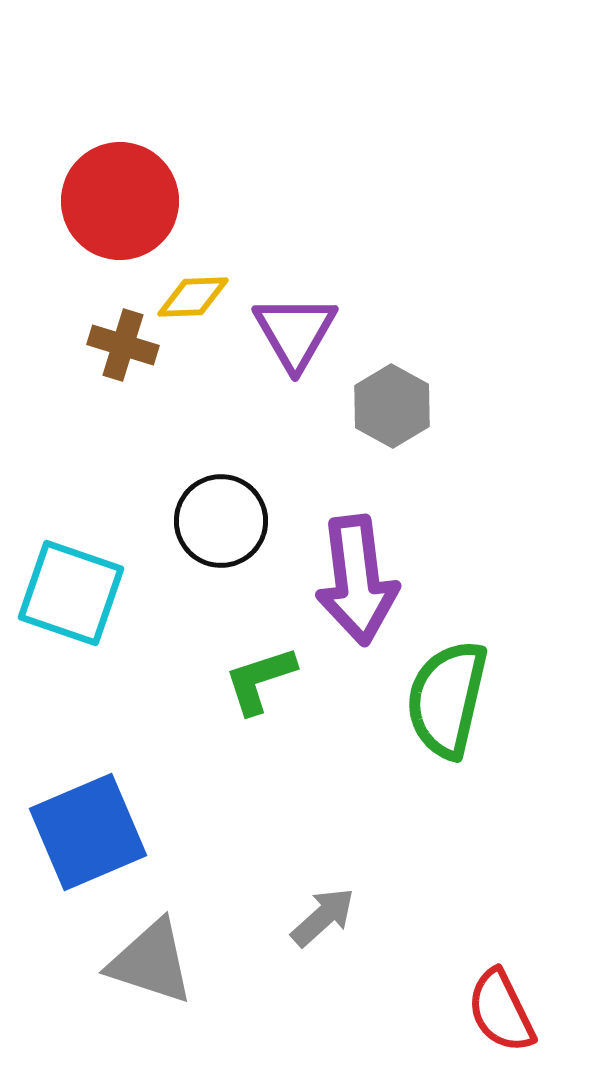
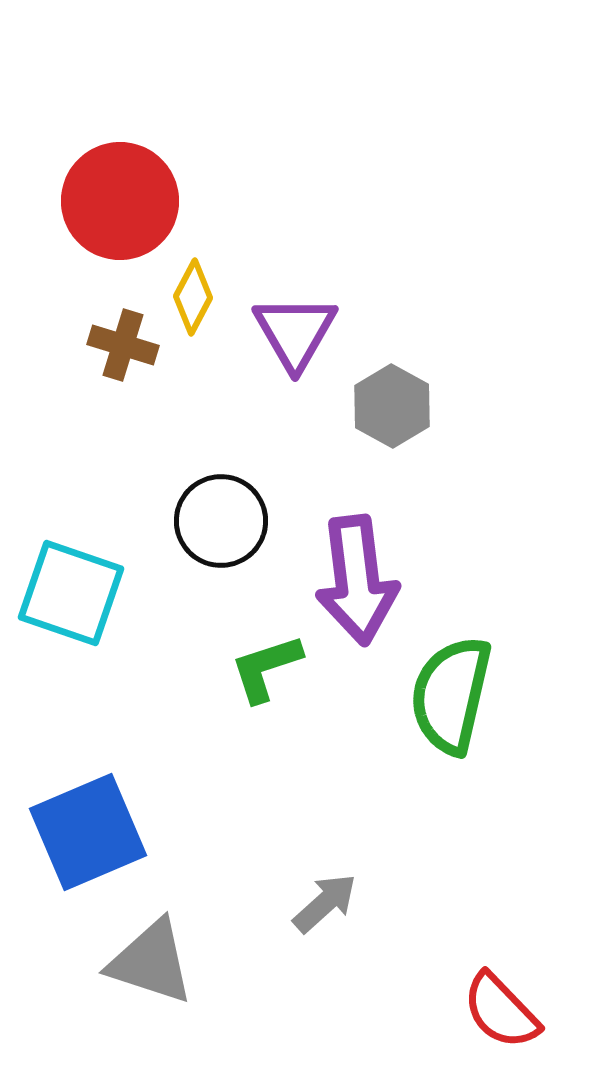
yellow diamond: rotated 60 degrees counterclockwise
green L-shape: moved 6 px right, 12 px up
green semicircle: moved 4 px right, 4 px up
gray arrow: moved 2 px right, 14 px up
red semicircle: rotated 18 degrees counterclockwise
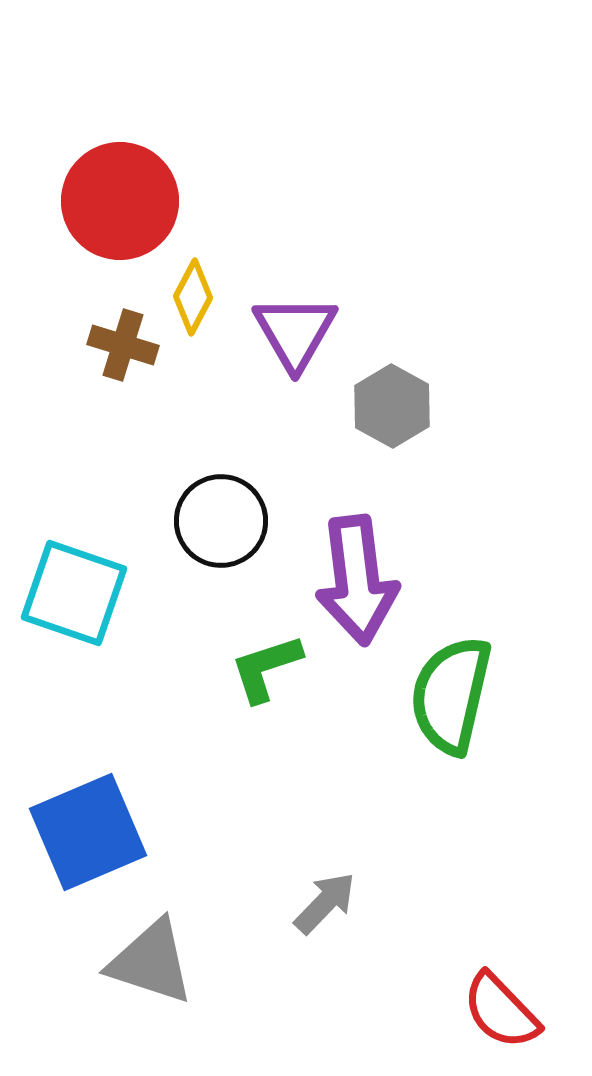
cyan square: moved 3 px right
gray arrow: rotated 4 degrees counterclockwise
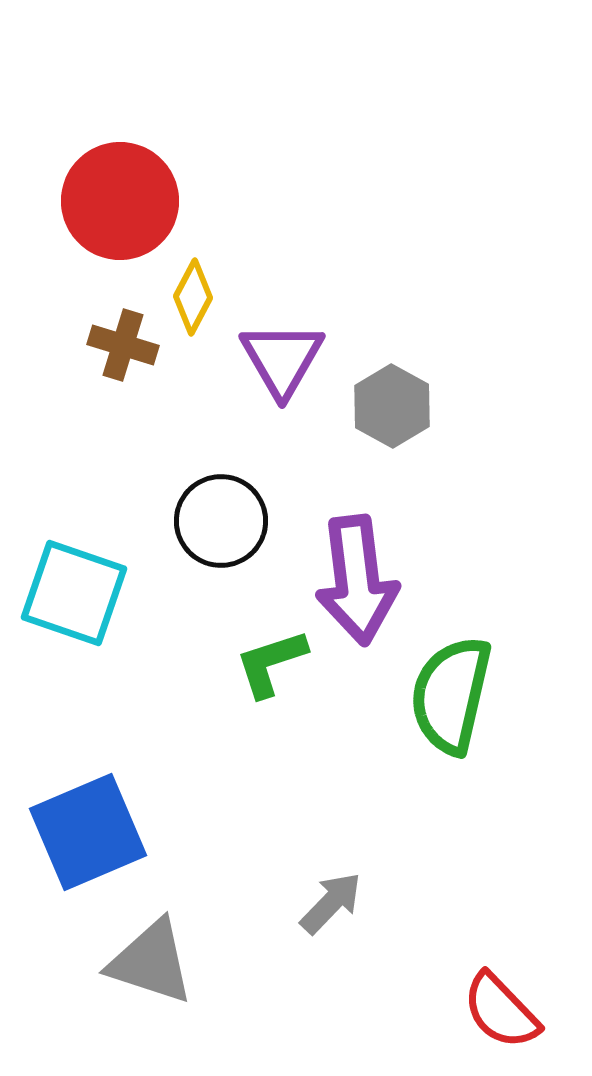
purple triangle: moved 13 px left, 27 px down
green L-shape: moved 5 px right, 5 px up
gray arrow: moved 6 px right
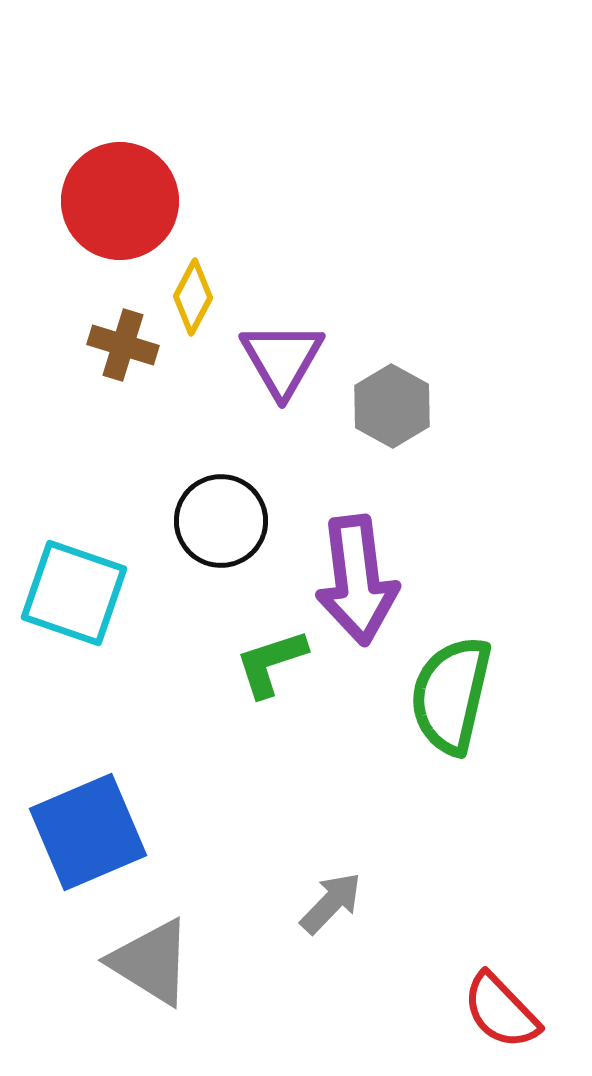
gray triangle: rotated 14 degrees clockwise
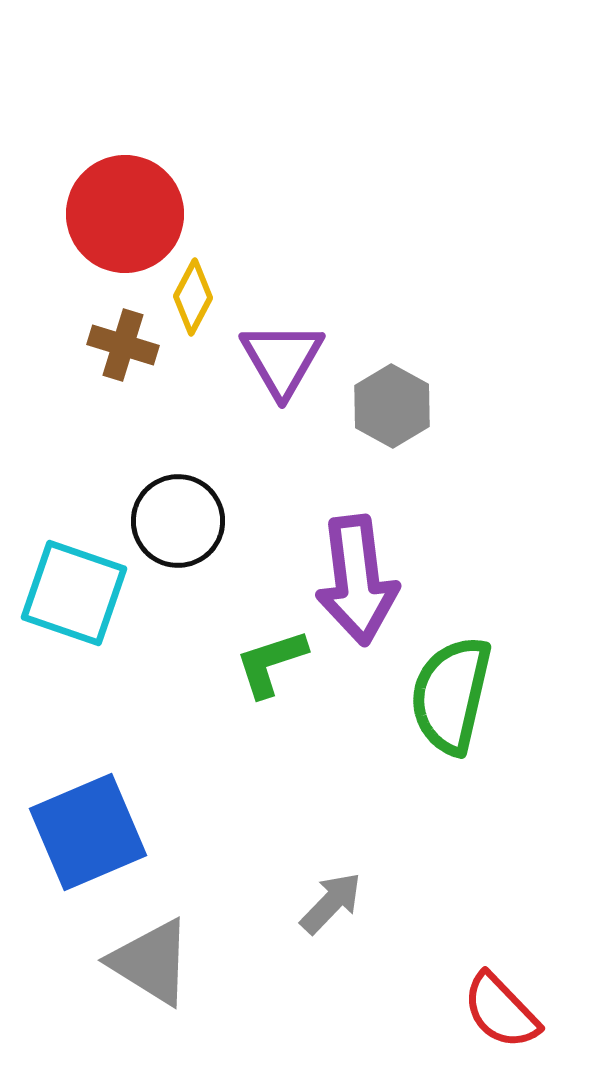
red circle: moved 5 px right, 13 px down
black circle: moved 43 px left
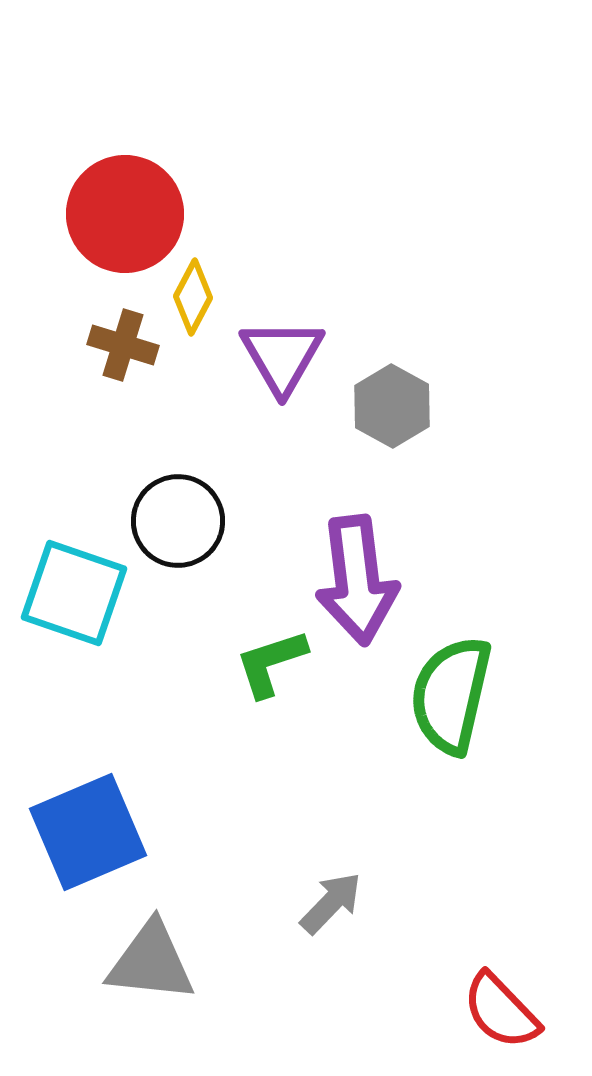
purple triangle: moved 3 px up
gray triangle: rotated 26 degrees counterclockwise
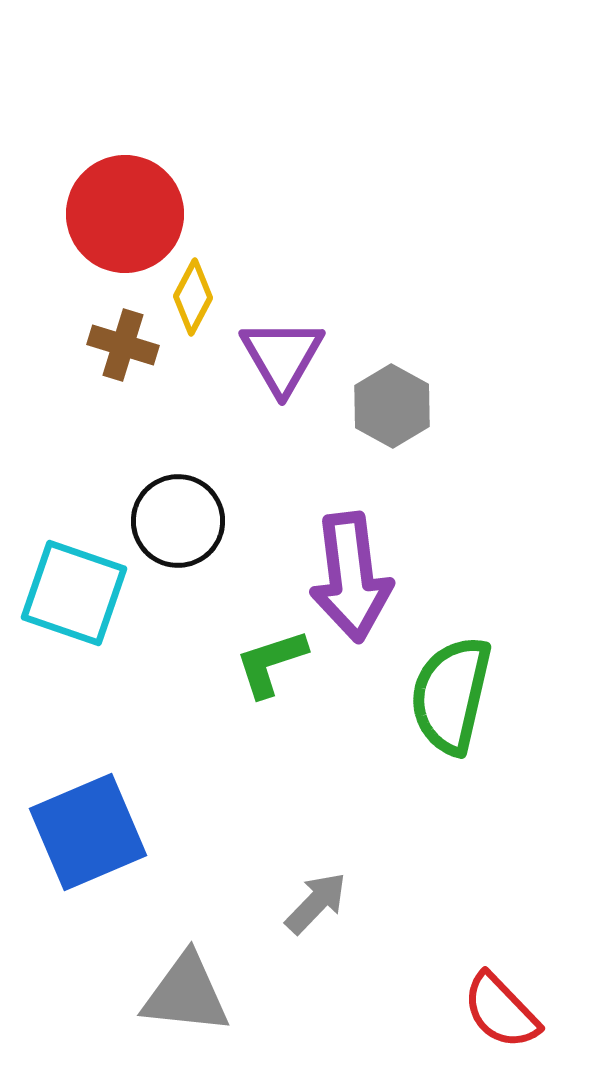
purple arrow: moved 6 px left, 3 px up
gray arrow: moved 15 px left
gray triangle: moved 35 px right, 32 px down
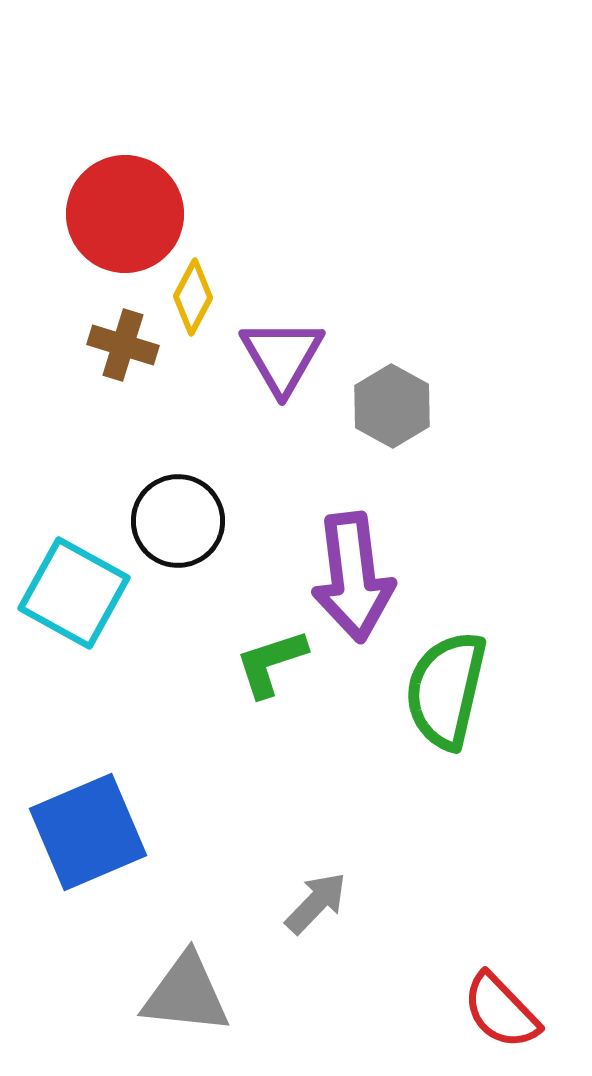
purple arrow: moved 2 px right
cyan square: rotated 10 degrees clockwise
green semicircle: moved 5 px left, 5 px up
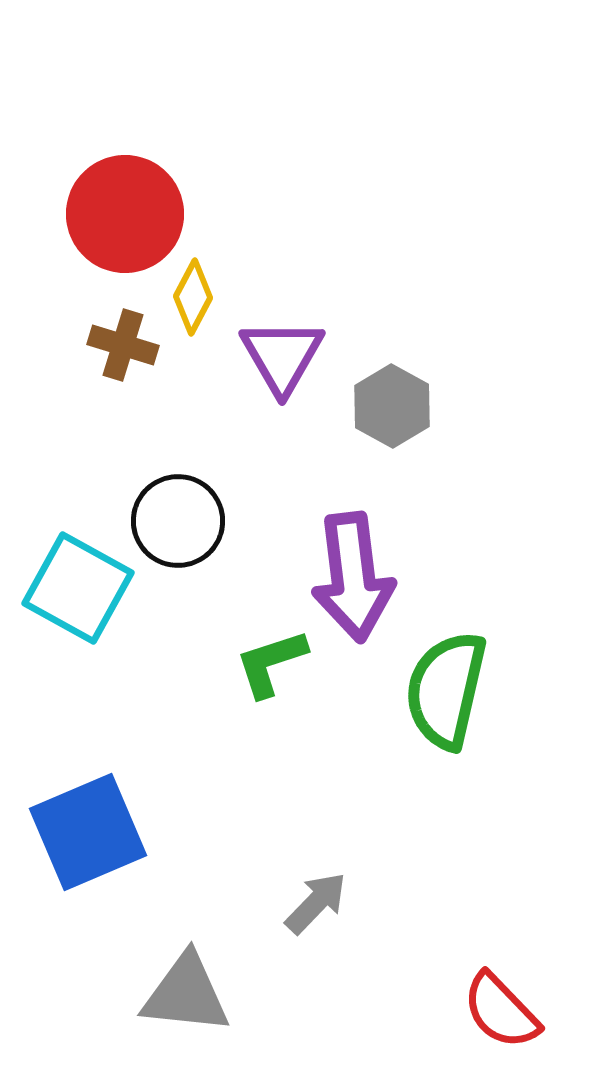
cyan square: moved 4 px right, 5 px up
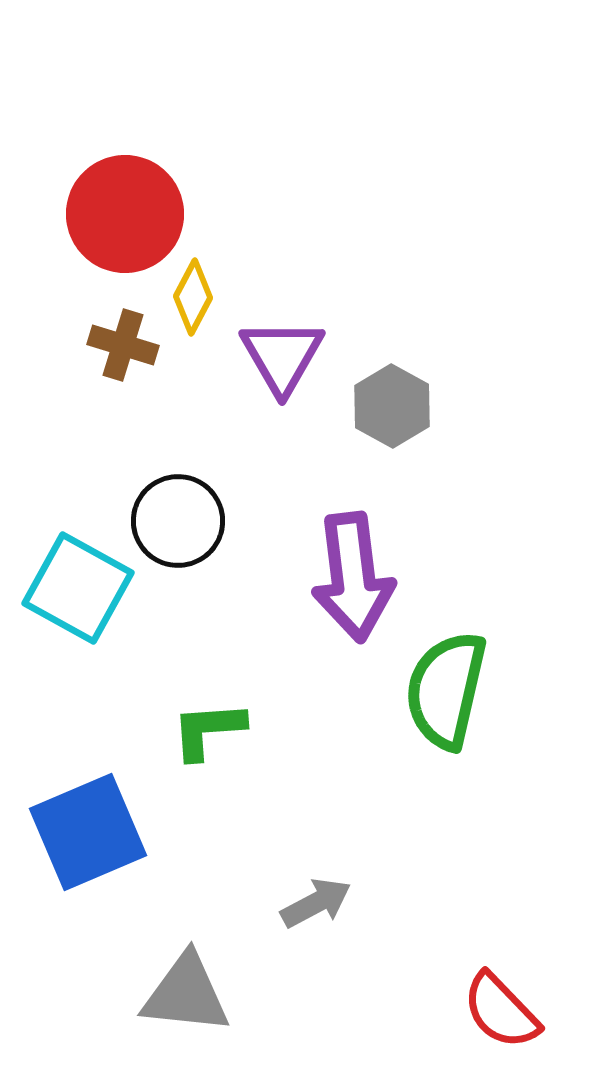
green L-shape: moved 63 px left, 67 px down; rotated 14 degrees clockwise
gray arrow: rotated 18 degrees clockwise
